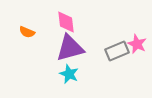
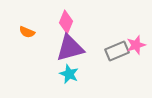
pink diamond: rotated 30 degrees clockwise
pink star: moved 1 px left, 1 px down; rotated 30 degrees clockwise
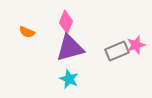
cyan star: moved 5 px down
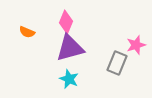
gray rectangle: moved 12 px down; rotated 45 degrees counterclockwise
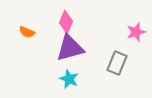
pink star: moved 13 px up
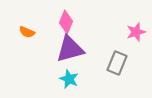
purple triangle: moved 1 px down
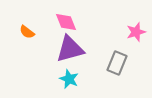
pink diamond: rotated 45 degrees counterclockwise
orange semicircle: rotated 14 degrees clockwise
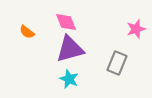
pink star: moved 3 px up
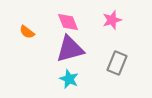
pink diamond: moved 2 px right
pink star: moved 24 px left, 9 px up
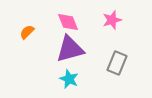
orange semicircle: rotated 98 degrees clockwise
